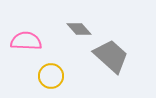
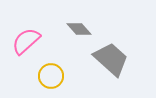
pink semicircle: rotated 44 degrees counterclockwise
gray trapezoid: moved 3 px down
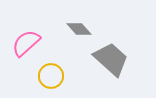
pink semicircle: moved 2 px down
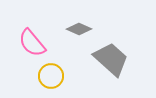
gray diamond: rotated 25 degrees counterclockwise
pink semicircle: moved 6 px right; rotated 88 degrees counterclockwise
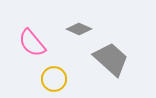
yellow circle: moved 3 px right, 3 px down
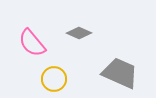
gray diamond: moved 4 px down
gray trapezoid: moved 9 px right, 14 px down; rotated 18 degrees counterclockwise
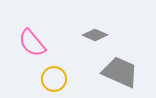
gray diamond: moved 16 px right, 2 px down
gray trapezoid: moved 1 px up
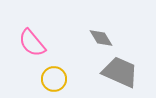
gray diamond: moved 6 px right, 3 px down; rotated 35 degrees clockwise
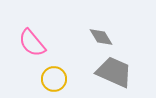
gray diamond: moved 1 px up
gray trapezoid: moved 6 px left
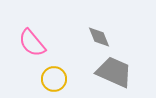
gray diamond: moved 2 px left; rotated 10 degrees clockwise
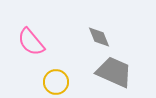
pink semicircle: moved 1 px left, 1 px up
yellow circle: moved 2 px right, 3 px down
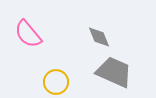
pink semicircle: moved 3 px left, 8 px up
